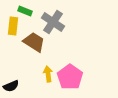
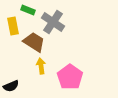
green rectangle: moved 3 px right, 1 px up
yellow rectangle: rotated 18 degrees counterclockwise
yellow arrow: moved 7 px left, 8 px up
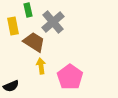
green rectangle: rotated 56 degrees clockwise
gray cross: rotated 15 degrees clockwise
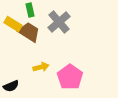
green rectangle: moved 2 px right
gray cross: moved 6 px right
yellow rectangle: moved 2 px up; rotated 48 degrees counterclockwise
brown trapezoid: moved 5 px left, 10 px up
yellow arrow: moved 1 px down; rotated 84 degrees clockwise
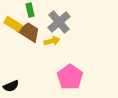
yellow arrow: moved 11 px right, 26 px up
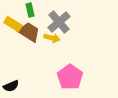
yellow arrow: moved 3 px up; rotated 28 degrees clockwise
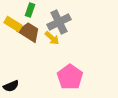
green rectangle: rotated 32 degrees clockwise
gray cross: rotated 15 degrees clockwise
yellow arrow: rotated 28 degrees clockwise
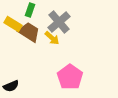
gray cross: rotated 15 degrees counterclockwise
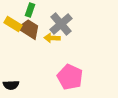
gray cross: moved 2 px right, 2 px down
brown trapezoid: moved 3 px up
yellow arrow: rotated 140 degrees clockwise
pink pentagon: rotated 10 degrees counterclockwise
black semicircle: moved 1 px up; rotated 21 degrees clockwise
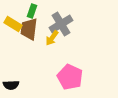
green rectangle: moved 2 px right, 1 px down
gray cross: rotated 10 degrees clockwise
brown trapezoid: rotated 115 degrees counterclockwise
yellow arrow: rotated 56 degrees counterclockwise
